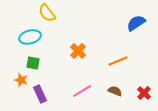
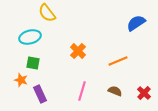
pink line: rotated 42 degrees counterclockwise
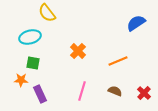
orange star: rotated 16 degrees counterclockwise
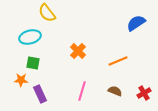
red cross: rotated 16 degrees clockwise
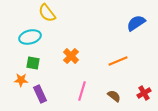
orange cross: moved 7 px left, 5 px down
brown semicircle: moved 1 px left, 5 px down; rotated 16 degrees clockwise
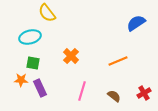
purple rectangle: moved 6 px up
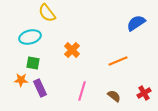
orange cross: moved 1 px right, 6 px up
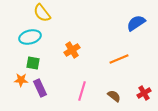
yellow semicircle: moved 5 px left
orange cross: rotated 14 degrees clockwise
orange line: moved 1 px right, 2 px up
